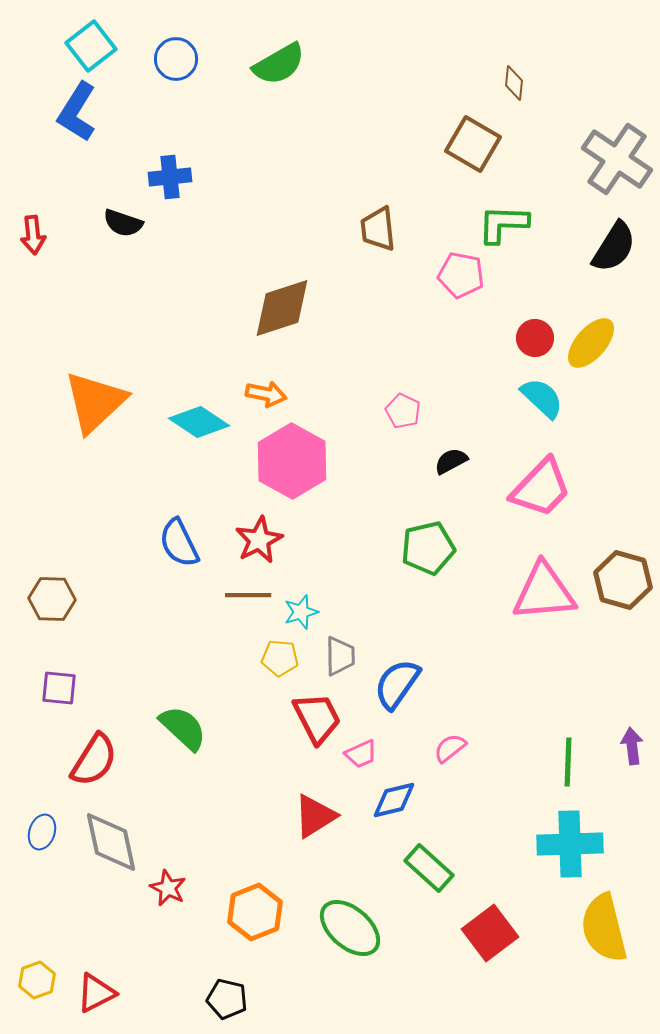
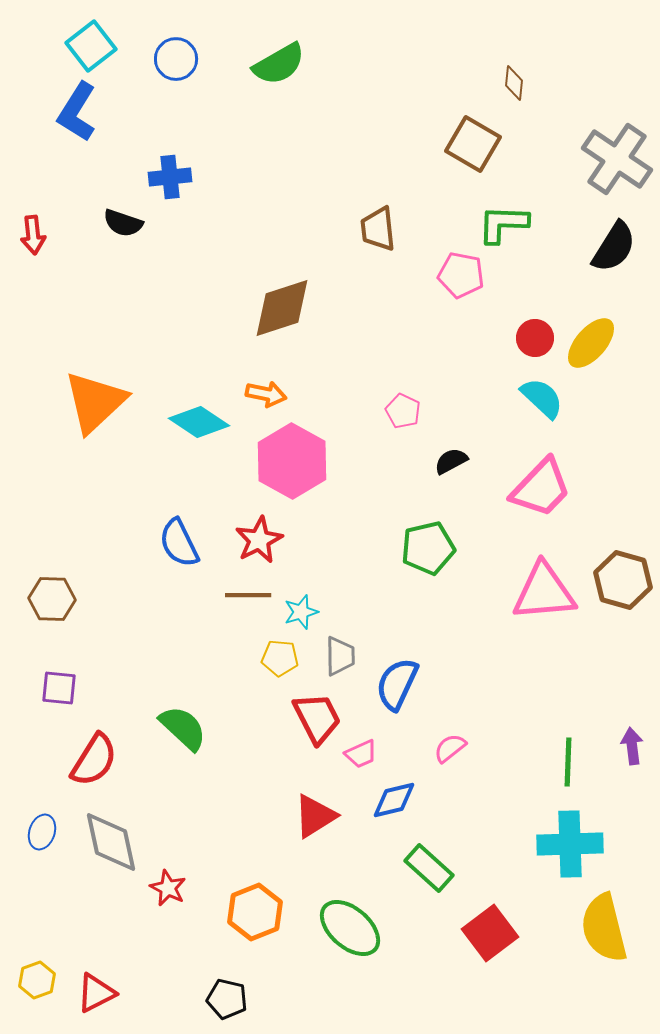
blue semicircle at (397, 684): rotated 10 degrees counterclockwise
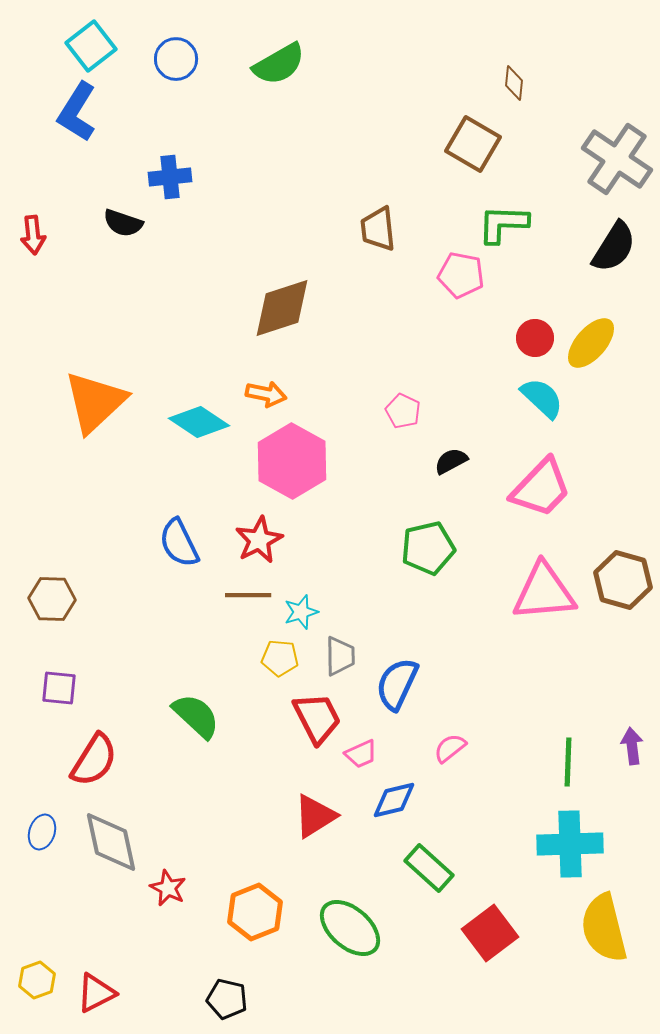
green semicircle at (183, 728): moved 13 px right, 12 px up
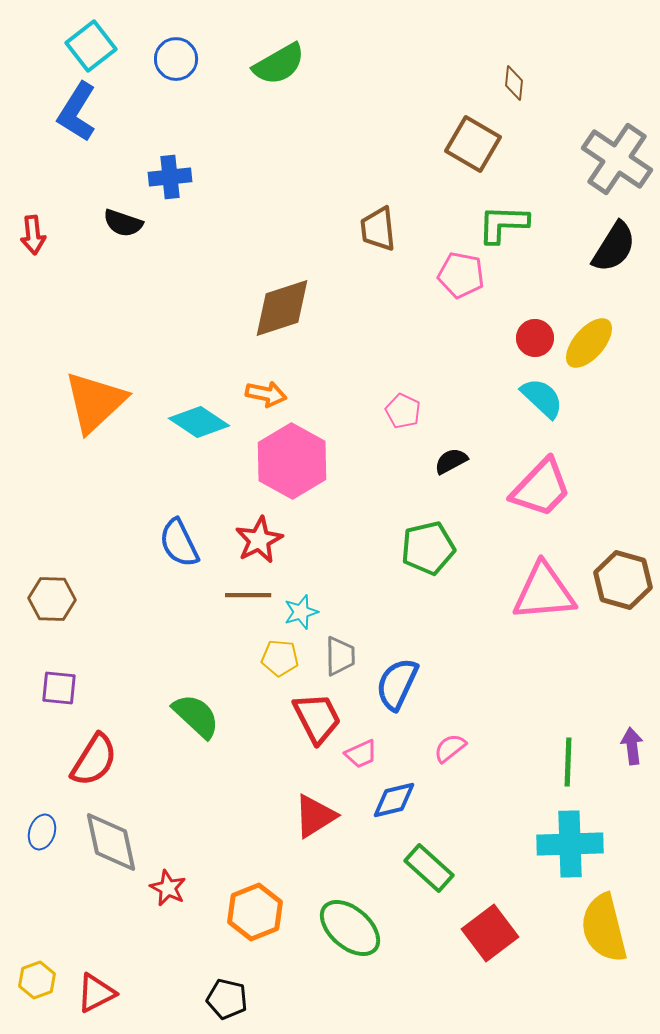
yellow ellipse at (591, 343): moved 2 px left
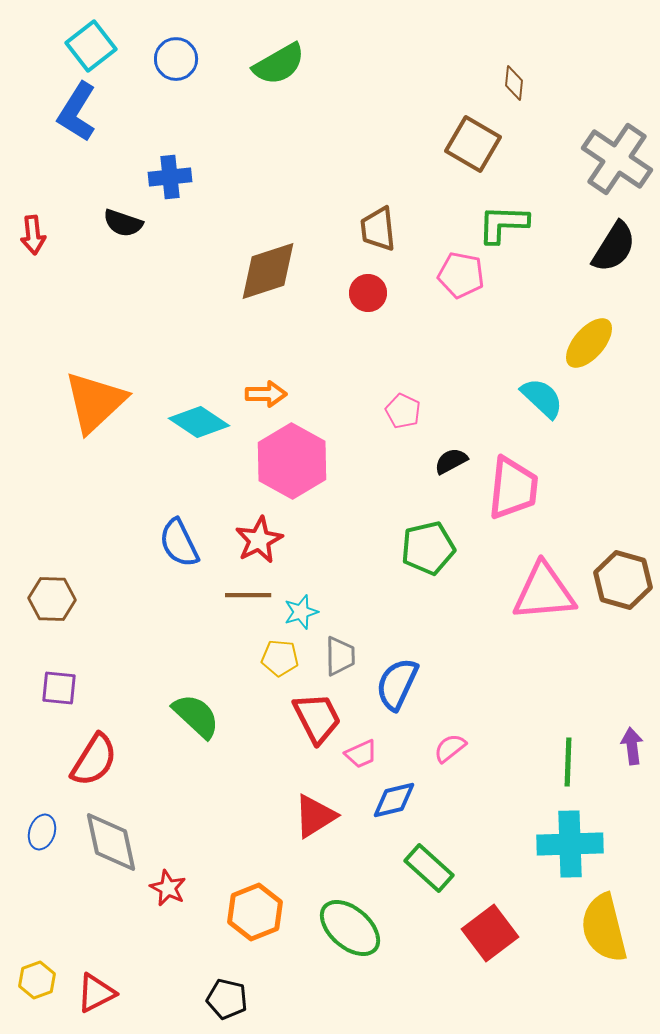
brown diamond at (282, 308): moved 14 px left, 37 px up
red circle at (535, 338): moved 167 px left, 45 px up
orange arrow at (266, 394): rotated 12 degrees counterclockwise
pink trapezoid at (541, 488): moved 28 px left; rotated 38 degrees counterclockwise
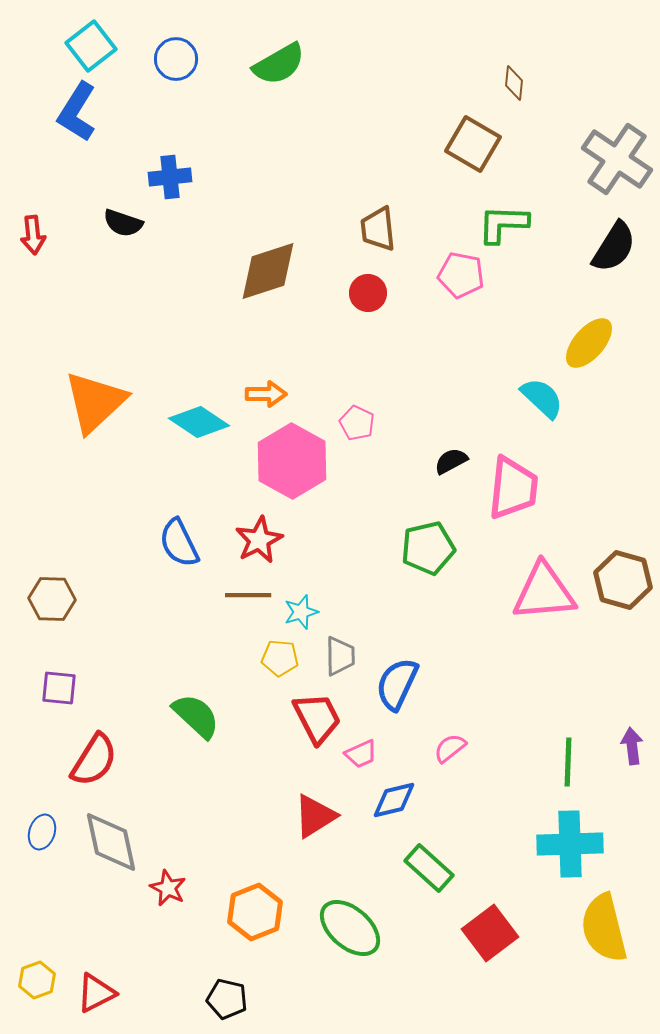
pink pentagon at (403, 411): moved 46 px left, 12 px down
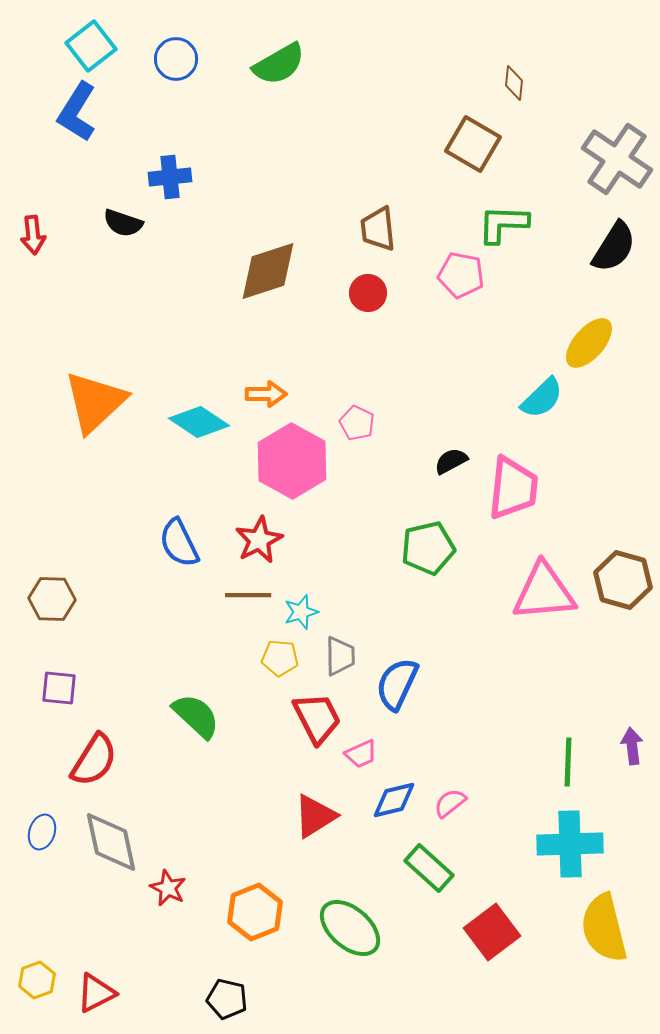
cyan semicircle at (542, 398): rotated 93 degrees clockwise
pink semicircle at (450, 748): moved 55 px down
red square at (490, 933): moved 2 px right, 1 px up
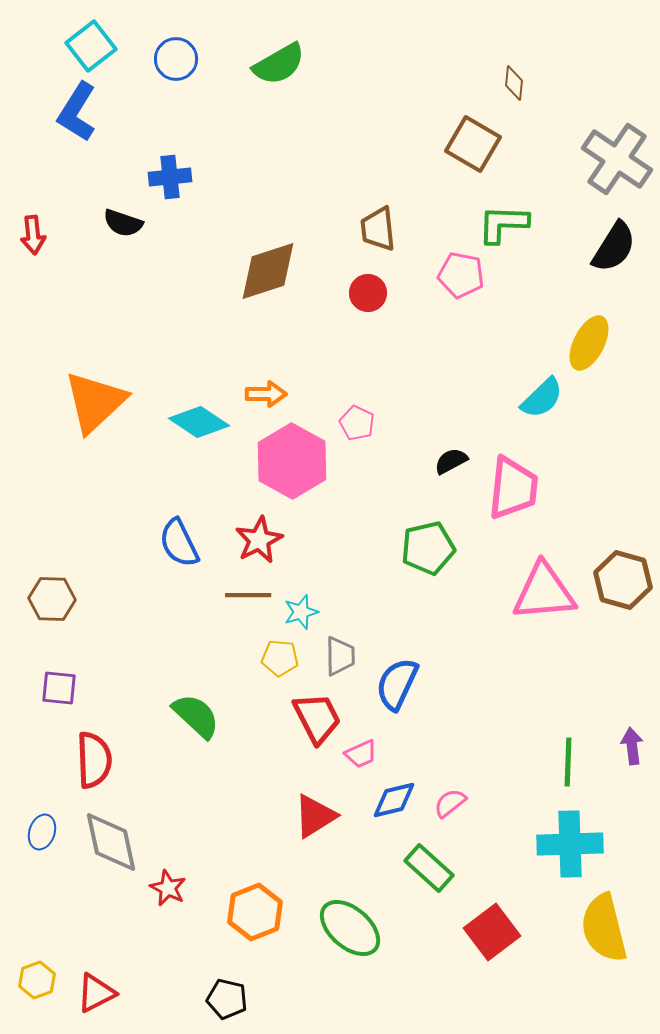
yellow ellipse at (589, 343): rotated 14 degrees counterclockwise
red semicircle at (94, 760): rotated 34 degrees counterclockwise
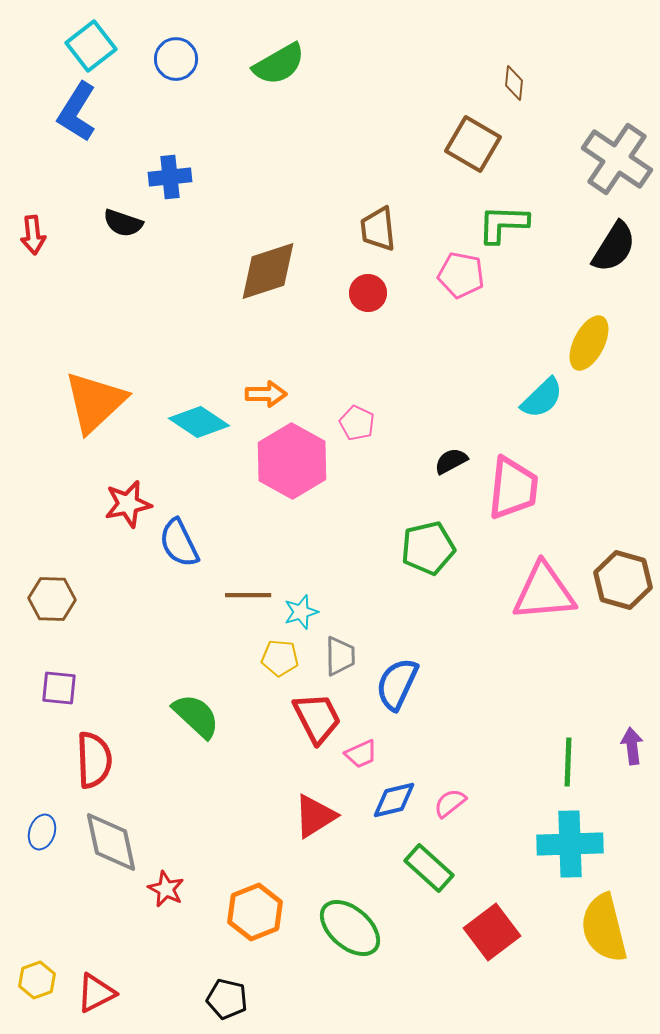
red star at (259, 540): moved 131 px left, 36 px up; rotated 15 degrees clockwise
red star at (168, 888): moved 2 px left, 1 px down
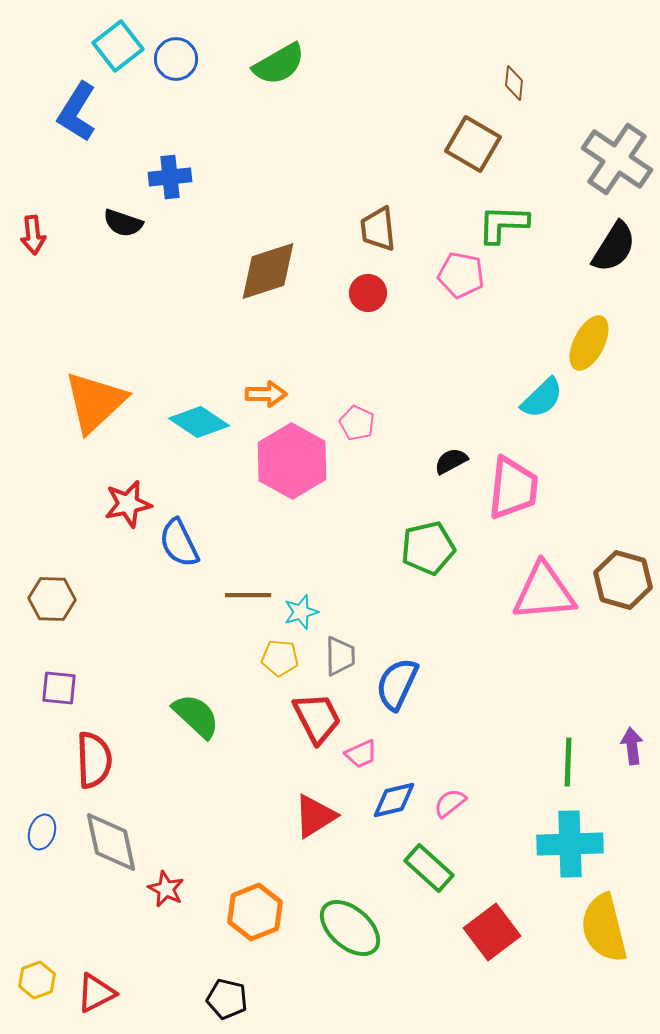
cyan square at (91, 46): moved 27 px right
